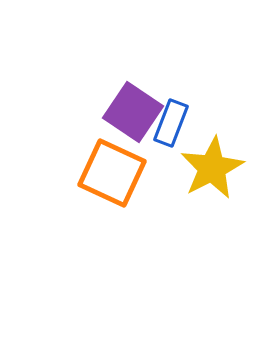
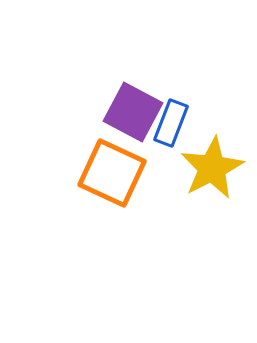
purple square: rotated 6 degrees counterclockwise
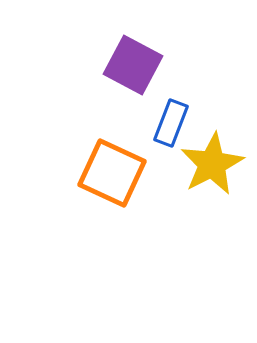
purple square: moved 47 px up
yellow star: moved 4 px up
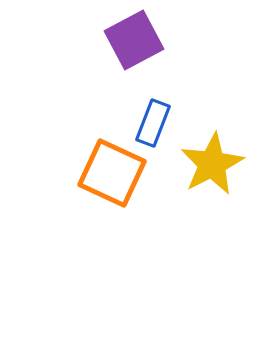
purple square: moved 1 px right, 25 px up; rotated 34 degrees clockwise
blue rectangle: moved 18 px left
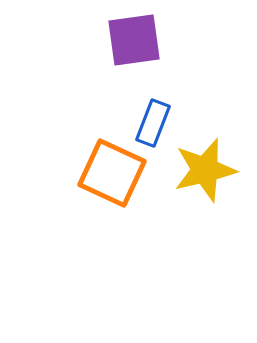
purple square: rotated 20 degrees clockwise
yellow star: moved 7 px left, 6 px down; rotated 14 degrees clockwise
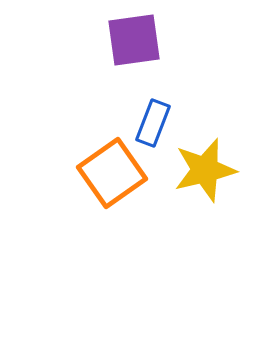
orange square: rotated 30 degrees clockwise
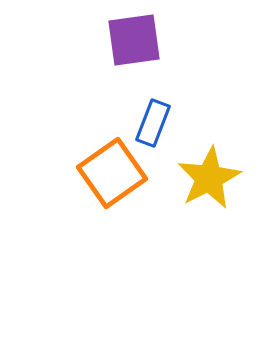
yellow star: moved 4 px right, 8 px down; rotated 14 degrees counterclockwise
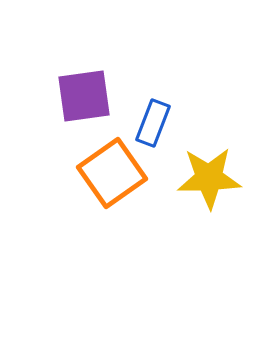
purple square: moved 50 px left, 56 px down
yellow star: rotated 26 degrees clockwise
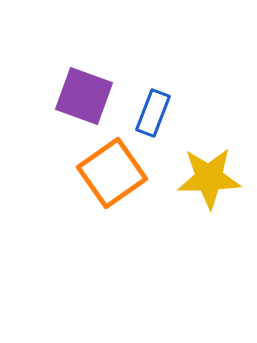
purple square: rotated 28 degrees clockwise
blue rectangle: moved 10 px up
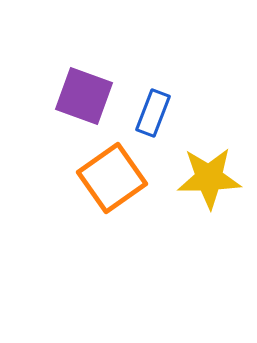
orange square: moved 5 px down
